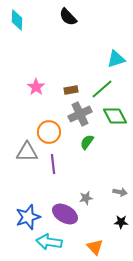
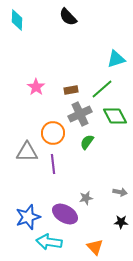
orange circle: moved 4 px right, 1 px down
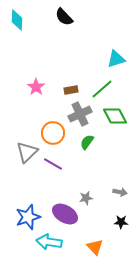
black semicircle: moved 4 px left
gray triangle: rotated 45 degrees counterclockwise
purple line: rotated 54 degrees counterclockwise
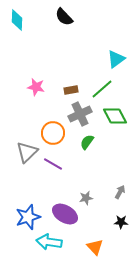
cyan triangle: rotated 18 degrees counterclockwise
pink star: rotated 24 degrees counterclockwise
gray arrow: rotated 72 degrees counterclockwise
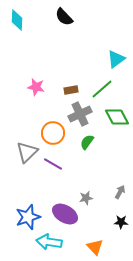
green diamond: moved 2 px right, 1 px down
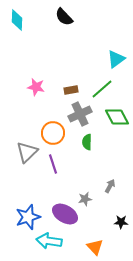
green semicircle: rotated 35 degrees counterclockwise
purple line: rotated 42 degrees clockwise
gray arrow: moved 10 px left, 6 px up
gray star: moved 1 px left, 1 px down
cyan arrow: moved 1 px up
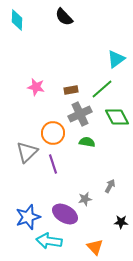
green semicircle: rotated 98 degrees clockwise
